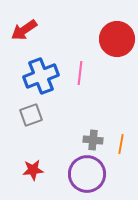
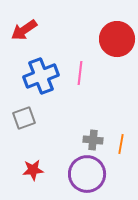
gray square: moved 7 px left, 3 px down
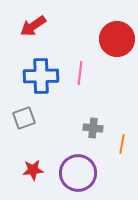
red arrow: moved 9 px right, 4 px up
blue cross: rotated 20 degrees clockwise
gray cross: moved 12 px up
orange line: moved 1 px right
purple circle: moved 9 px left, 1 px up
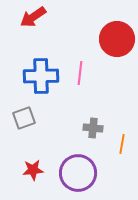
red arrow: moved 9 px up
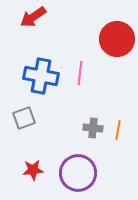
blue cross: rotated 12 degrees clockwise
orange line: moved 4 px left, 14 px up
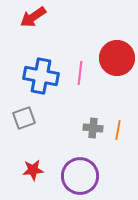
red circle: moved 19 px down
purple circle: moved 2 px right, 3 px down
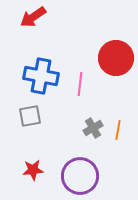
red circle: moved 1 px left
pink line: moved 11 px down
gray square: moved 6 px right, 2 px up; rotated 10 degrees clockwise
gray cross: rotated 36 degrees counterclockwise
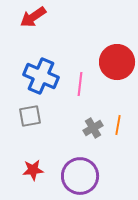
red circle: moved 1 px right, 4 px down
blue cross: rotated 12 degrees clockwise
orange line: moved 5 px up
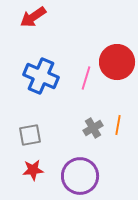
pink line: moved 6 px right, 6 px up; rotated 10 degrees clockwise
gray square: moved 19 px down
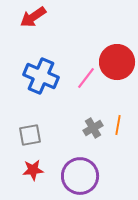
pink line: rotated 20 degrees clockwise
